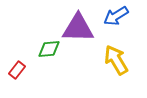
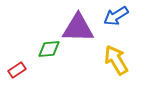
red rectangle: rotated 18 degrees clockwise
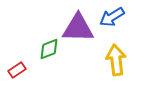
blue arrow: moved 4 px left, 1 px down
green diamond: rotated 15 degrees counterclockwise
yellow arrow: rotated 24 degrees clockwise
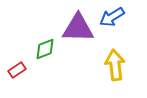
green diamond: moved 4 px left
yellow arrow: moved 1 px left, 5 px down
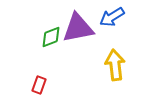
purple triangle: rotated 12 degrees counterclockwise
green diamond: moved 6 px right, 12 px up
red rectangle: moved 22 px right, 15 px down; rotated 36 degrees counterclockwise
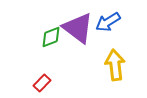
blue arrow: moved 4 px left, 5 px down
purple triangle: rotated 48 degrees clockwise
red rectangle: moved 3 px right, 2 px up; rotated 24 degrees clockwise
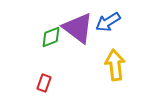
red rectangle: moved 2 px right; rotated 24 degrees counterclockwise
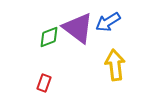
green diamond: moved 2 px left
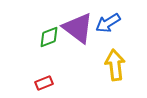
blue arrow: moved 1 px down
red rectangle: rotated 48 degrees clockwise
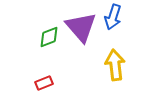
blue arrow: moved 5 px right, 6 px up; rotated 40 degrees counterclockwise
purple triangle: moved 3 px right, 1 px up; rotated 12 degrees clockwise
